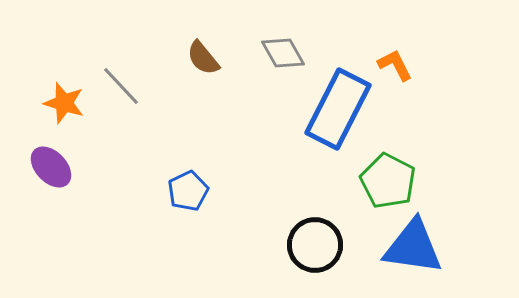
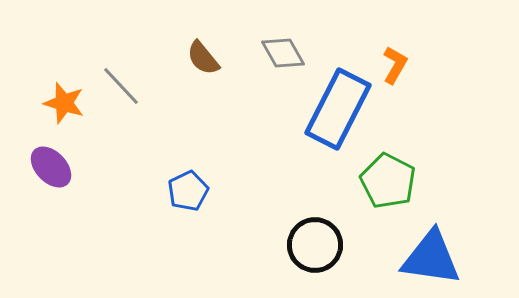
orange L-shape: rotated 57 degrees clockwise
blue triangle: moved 18 px right, 11 px down
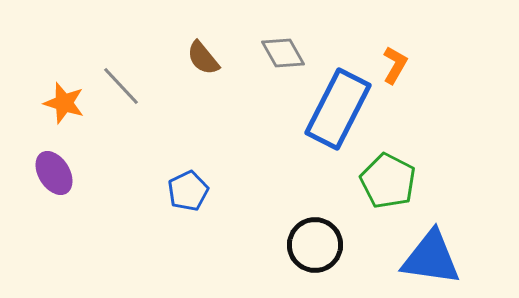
purple ellipse: moved 3 px right, 6 px down; rotated 12 degrees clockwise
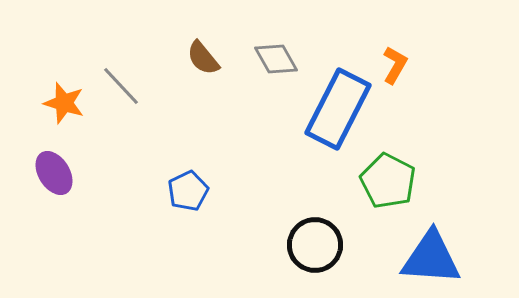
gray diamond: moved 7 px left, 6 px down
blue triangle: rotated 4 degrees counterclockwise
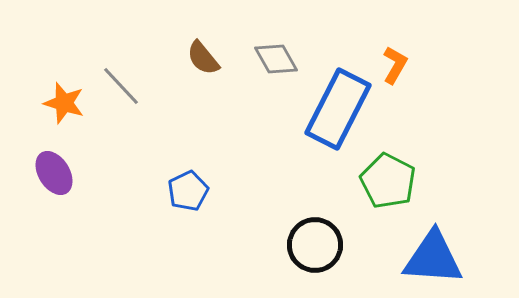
blue triangle: moved 2 px right
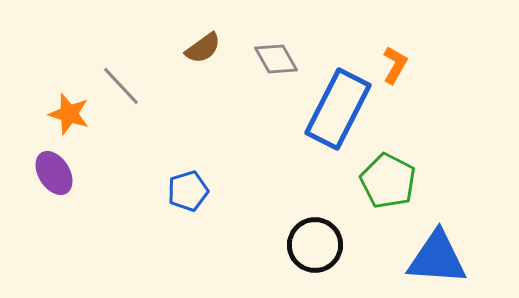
brown semicircle: moved 10 px up; rotated 87 degrees counterclockwise
orange star: moved 5 px right, 11 px down
blue pentagon: rotated 9 degrees clockwise
blue triangle: moved 4 px right
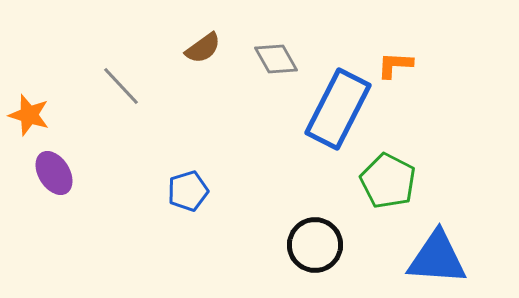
orange L-shape: rotated 117 degrees counterclockwise
orange star: moved 40 px left, 1 px down
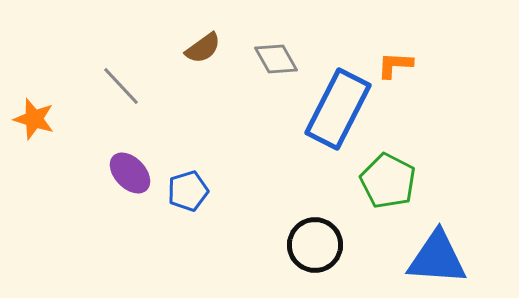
orange star: moved 5 px right, 4 px down
purple ellipse: moved 76 px right; rotated 12 degrees counterclockwise
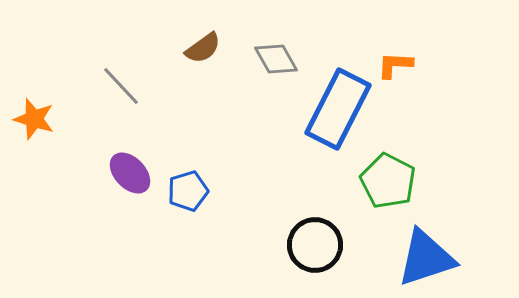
blue triangle: moved 11 px left; rotated 22 degrees counterclockwise
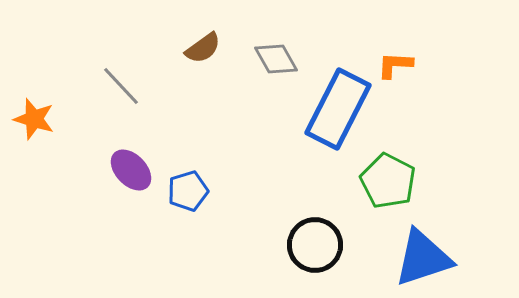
purple ellipse: moved 1 px right, 3 px up
blue triangle: moved 3 px left
